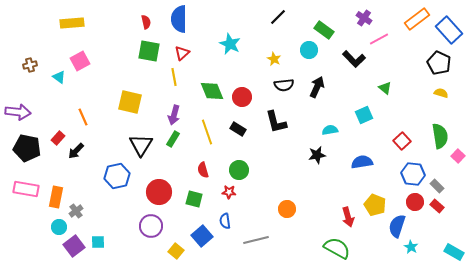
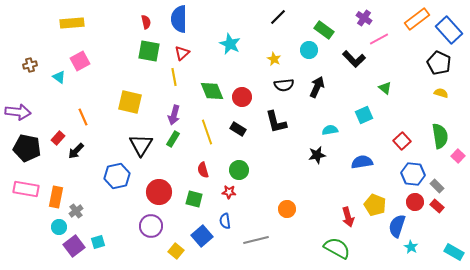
cyan square at (98, 242): rotated 16 degrees counterclockwise
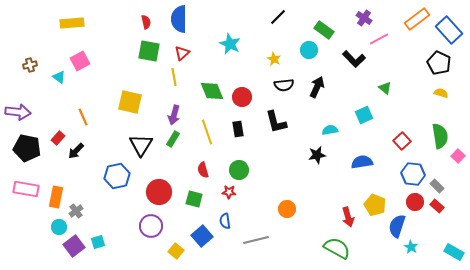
black rectangle at (238, 129): rotated 49 degrees clockwise
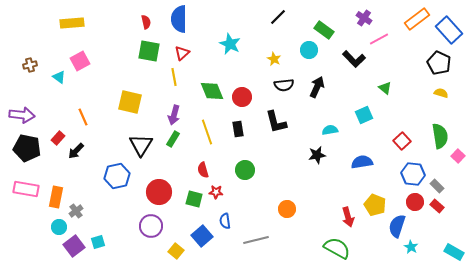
purple arrow at (18, 112): moved 4 px right, 3 px down
green circle at (239, 170): moved 6 px right
red star at (229, 192): moved 13 px left
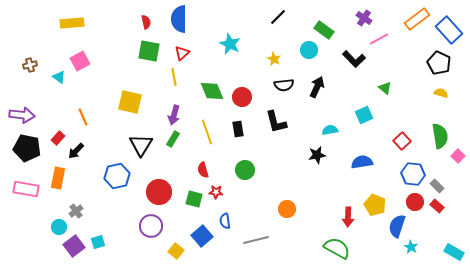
orange rectangle at (56, 197): moved 2 px right, 19 px up
red arrow at (348, 217): rotated 18 degrees clockwise
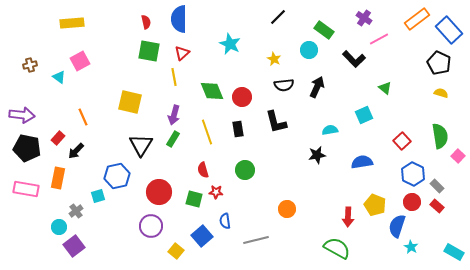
blue hexagon at (413, 174): rotated 20 degrees clockwise
red circle at (415, 202): moved 3 px left
cyan square at (98, 242): moved 46 px up
